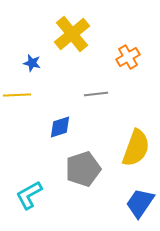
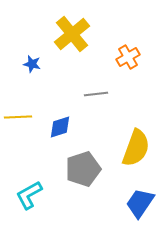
blue star: moved 1 px down
yellow line: moved 1 px right, 22 px down
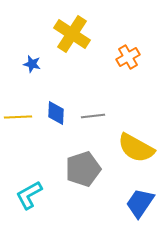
yellow cross: rotated 18 degrees counterclockwise
gray line: moved 3 px left, 22 px down
blue diamond: moved 4 px left, 14 px up; rotated 70 degrees counterclockwise
yellow semicircle: rotated 99 degrees clockwise
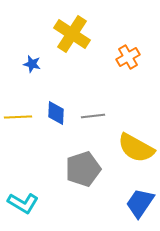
cyan L-shape: moved 6 px left, 8 px down; rotated 120 degrees counterclockwise
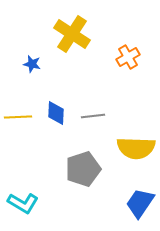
yellow semicircle: rotated 27 degrees counterclockwise
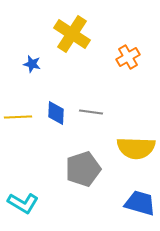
gray line: moved 2 px left, 4 px up; rotated 15 degrees clockwise
blue trapezoid: rotated 72 degrees clockwise
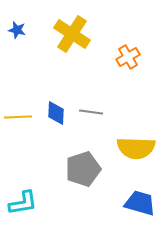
blue star: moved 15 px left, 34 px up
cyan L-shape: rotated 40 degrees counterclockwise
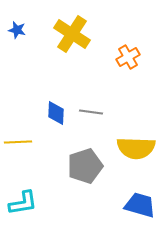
yellow line: moved 25 px down
gray pentagon: moved 2 px right, 3 px up
blue trapezoid: moved 2 px down
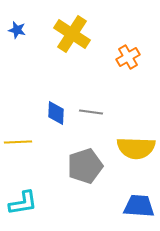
blue trapezoid: moved 1 px left, 1 px down; rotated 12 degrees counterclockwise
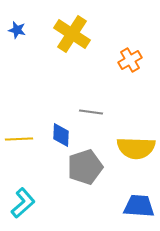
orange cross: moved 2 px right, 3 px down
blue diamond: moved 5 px right, 22 px down
yellow line: moved 1 px right, 3 px up
gray pentagon: moved 1 px down
cyan L-shape: rotated 32 degrees counterclockwise
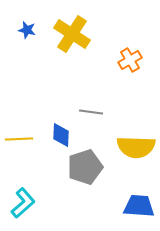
blue star: moved 10 px right
yellow semicircle: moved 1 px up
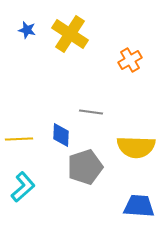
yellow cross: moved 2 px left
cyan L-shape: moved 16 px up
